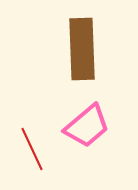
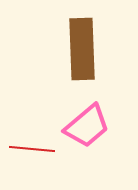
red line: rotated 60 degrees counterclockwise
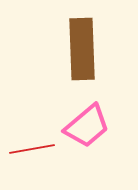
red line: rotated 15 degrees counterclockwise
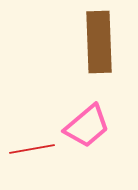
brown rectangle: moved 17 px right, 7 px up
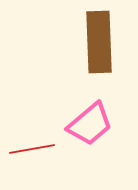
pink trapezoid: moved 3 px right, 2 px up
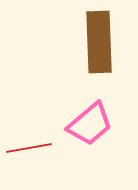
red line: moved 3 px left, 1 px up
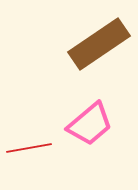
brown rectangle: moved 2 px down; rotated 58 degrees clockwise
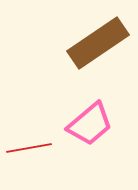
brown rectangle: moved 1 px left, 1 px up
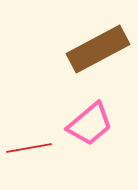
brown rectangle: moved 6 px down; rotated 6 degrees clockwise
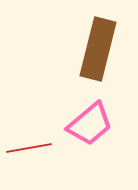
brown rectangle: rotated 48 degrees counterclockwise
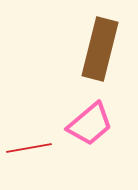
brown rectangle: moved 2 px right
